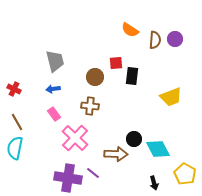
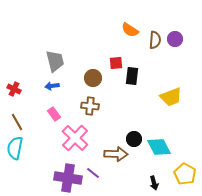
brown circle: moved 2 px left, 1 px down
blue arrow: moved 1 px left, 3 px up
cyan diamond: moved 1 px right, 2 px up
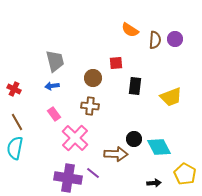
black rectangle: moved 3 px right, 10 px down
black arrow: rotated 80 degrees counterclockwise
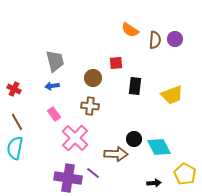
yellow trapezoid: moved 1 px right, 2 px up
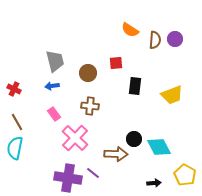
brown circle: moved 5 px left, 5 px up
yellow pentagon: moved 1 px down
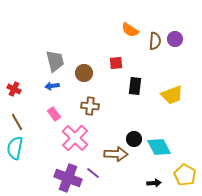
brown semicircle: moved 1 px down
brown circle: moved 4 px left
purple cross: rotated 12 degrees clockwise
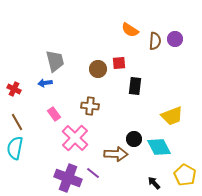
red square: moved 3 px right
brown circle: moved 14 px right, 4 px up
blue arrow: moved 7 px left, 3 px up
yellow trapezoid: moved 21 px down
black arrow: rotated 128 degrees counterclockwise
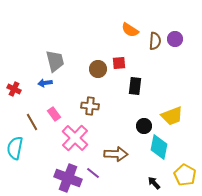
brown line: moved 15 px right
black circle: moved 10 px right, 13 px up
cyan diamond: rotated 40 degrees clockwise
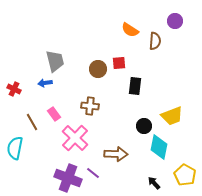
purple circle: moved 18 px up
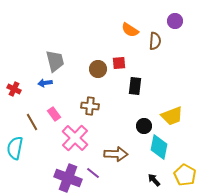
black arrow: moved 3 px up
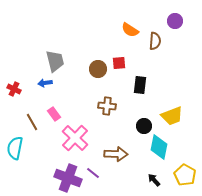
black rectangle: moved 5 px right, 1 px up
brown cross: moved 17 px right
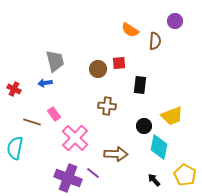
brown line: rotated 42 degrees counterclockwise
